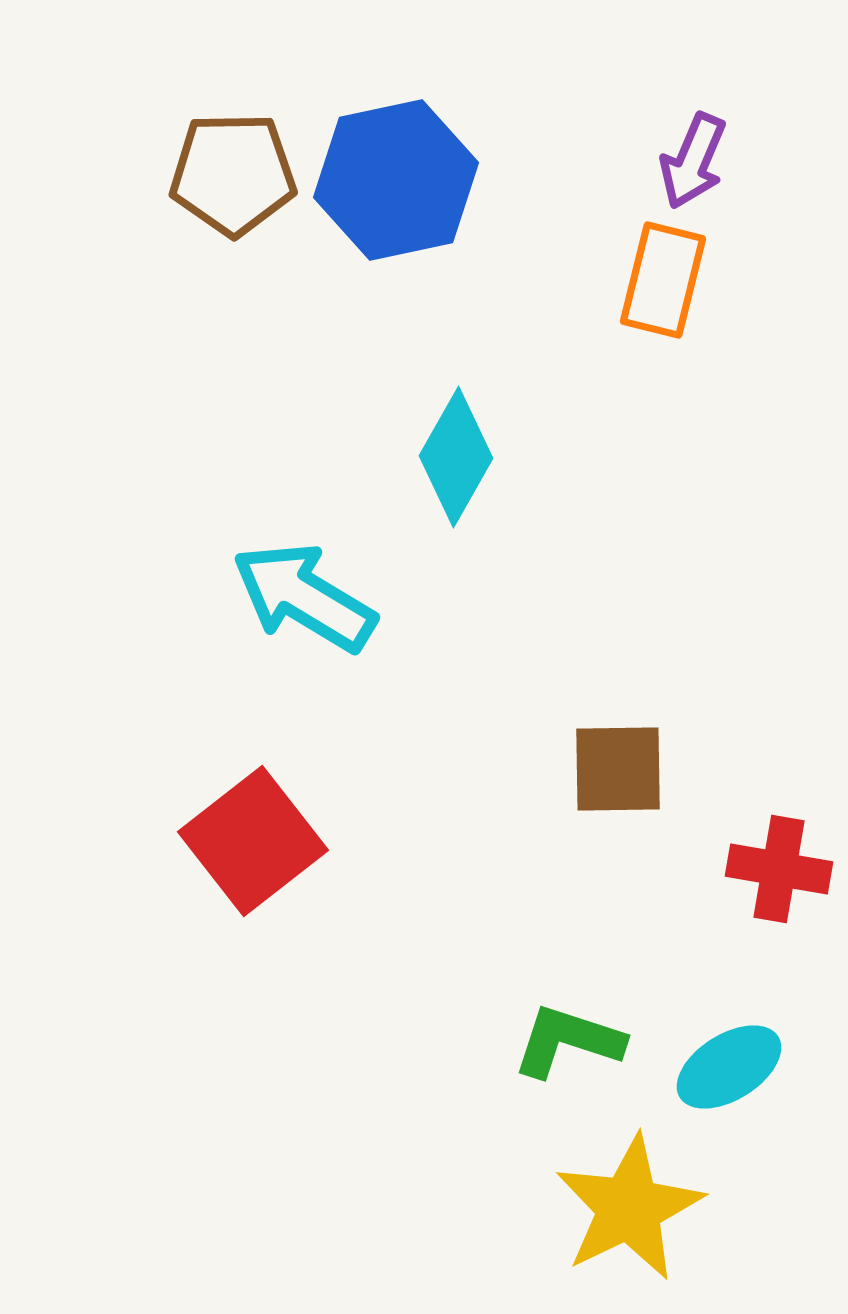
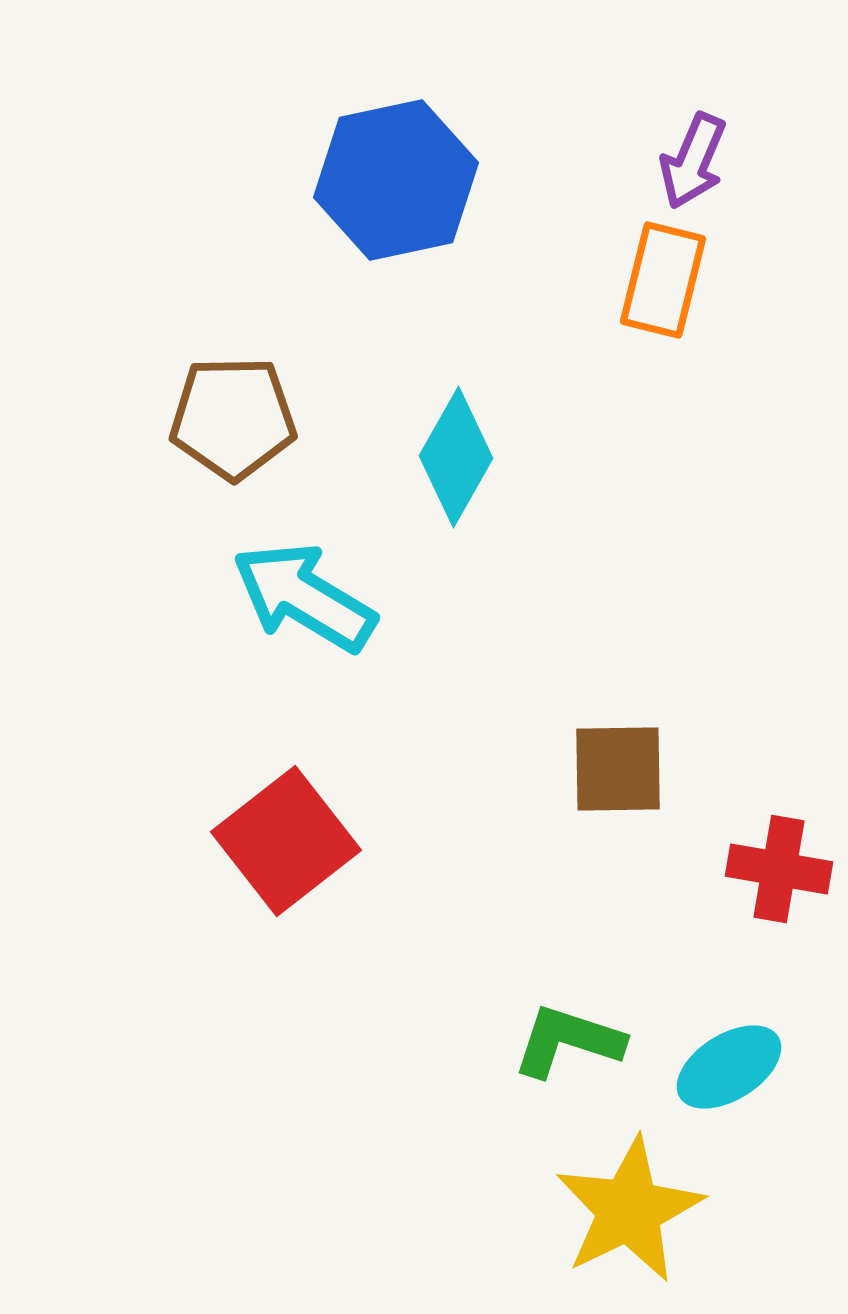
brown pentagon: moved 244 px down
red square: moved 33 px right
yellow star: moved 2 px down
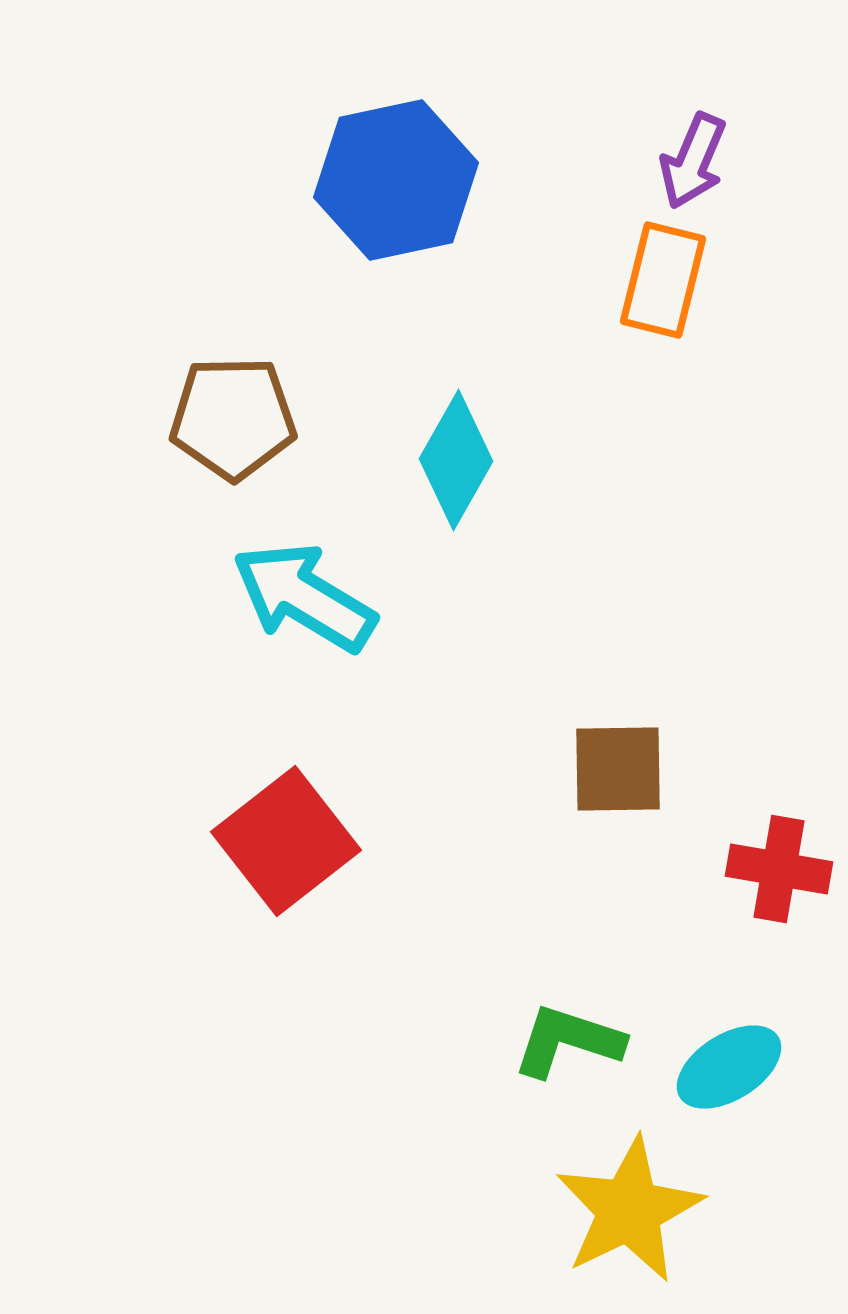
cyan diamond: moved 3 px down
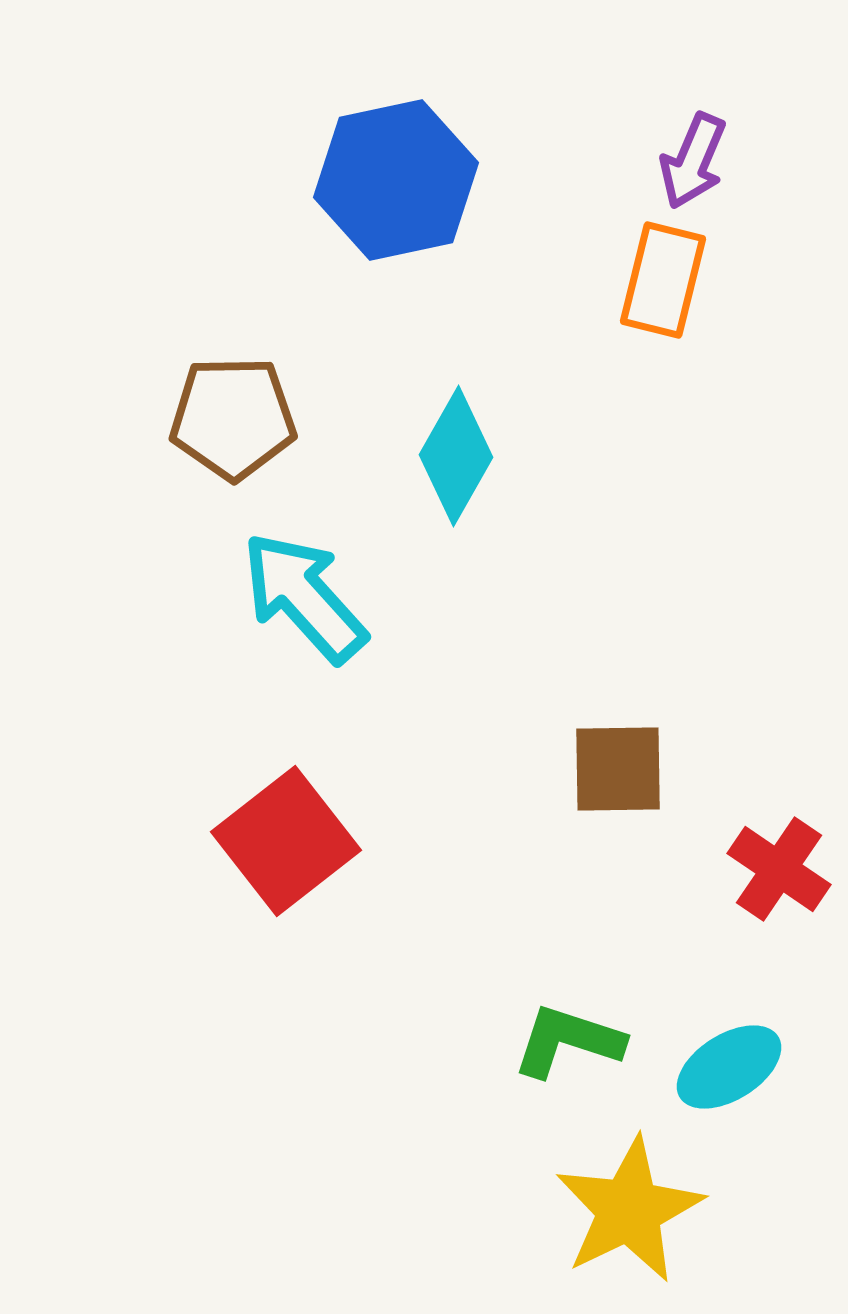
cyan diamond: moved 4 px up
cyan arrow: rotated 17 degrees clockwise
red cross: rotated 24 degrees clockwise
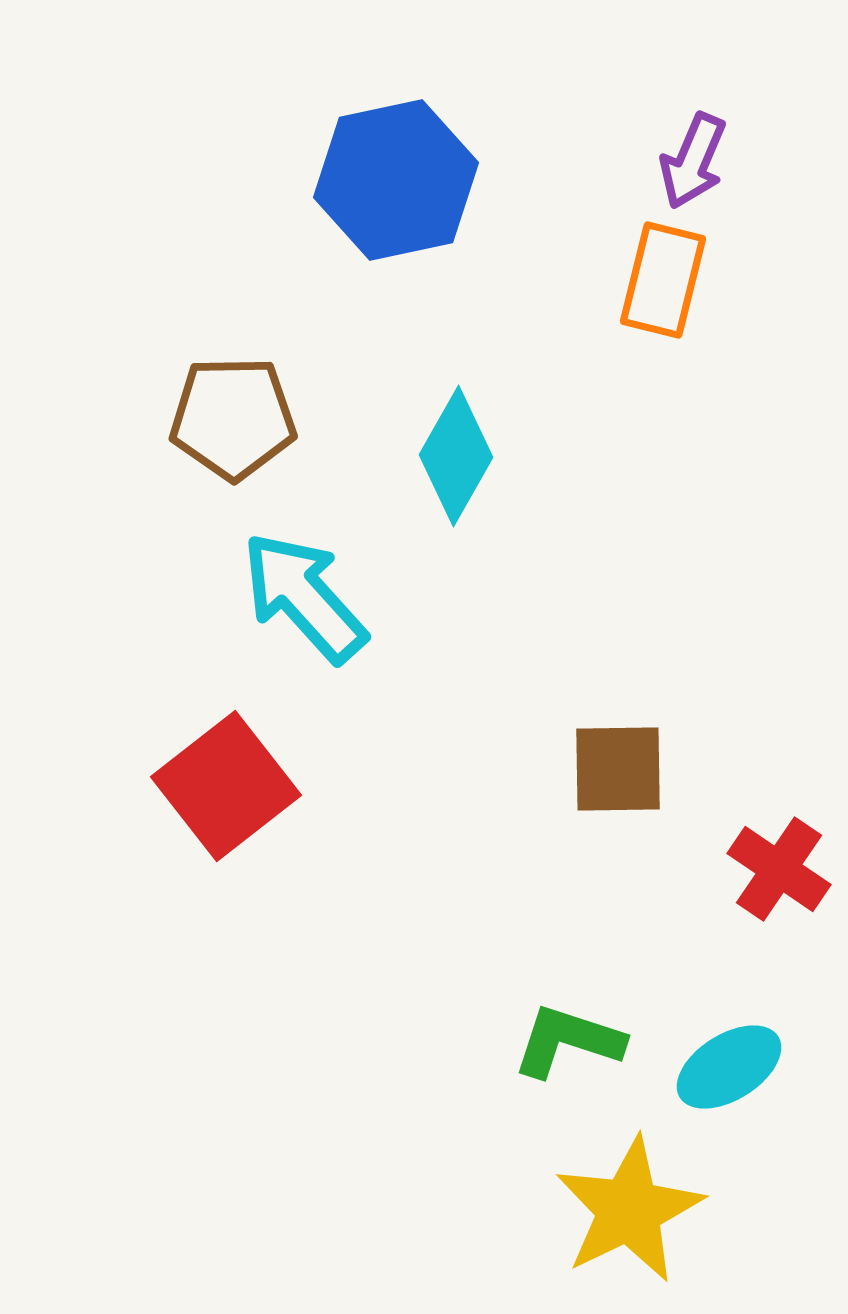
red square: moved 60 px left, 55 px up
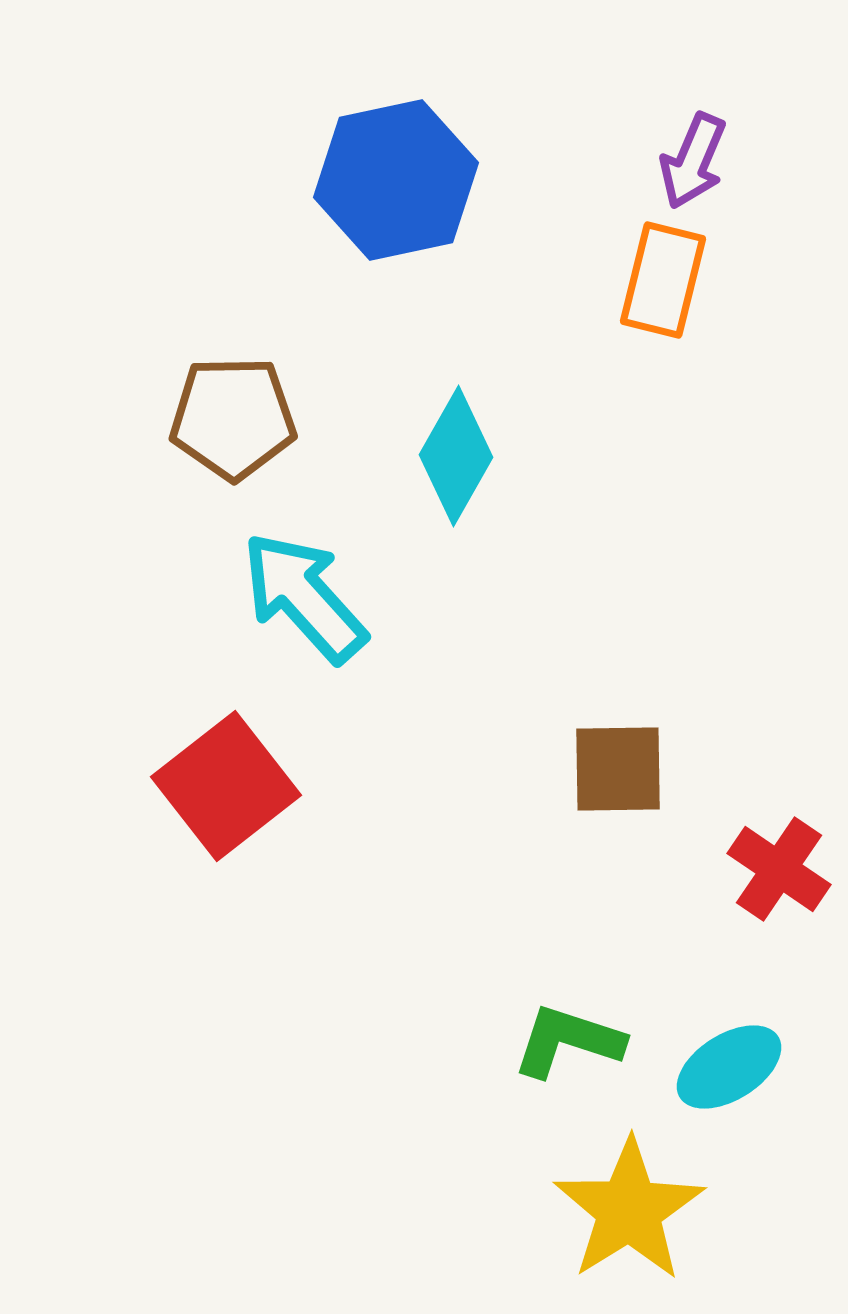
yellow star: rotated 6 degrees counterclockwise
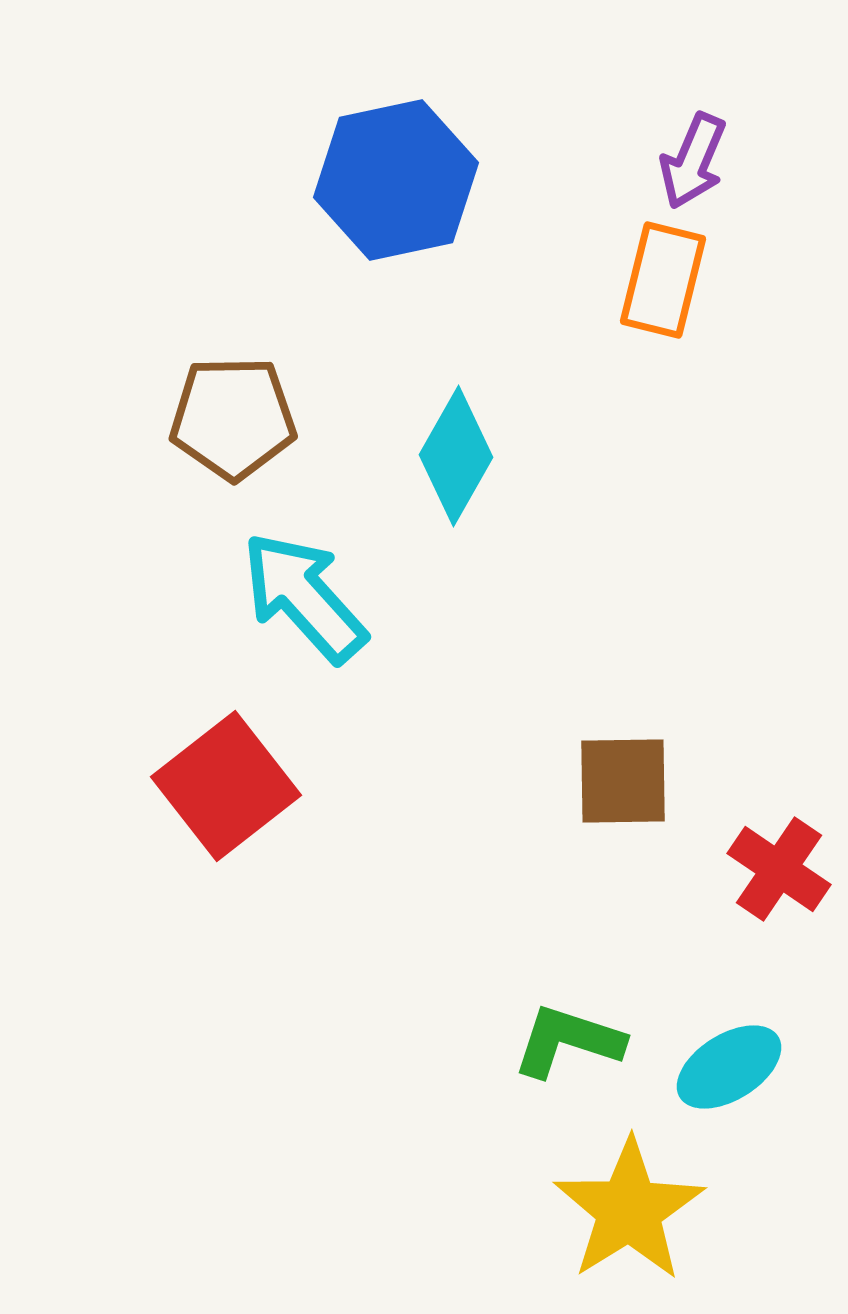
brown square: moved 5 px right, 12 px down
